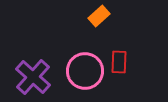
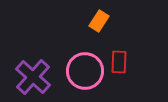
orange rectangle: moved 5 px down; rotated 15 degrees counterclockwise
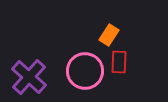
orange rectangle: moved 10 px right, 14 px down
purple cross: moved 4 px left
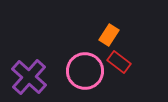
red rectangle: rotated 55 degrees counterclockwise
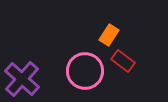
red rectangle: moved 4 px right, 1 px up
purple cross: moved 7 px left, 2 px down
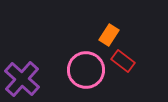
pink circle: moved 1 px right, 1 px up
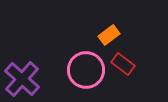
orange rectangle: rotated 20 degrees clockwise
red rectangle: moved 3 px down
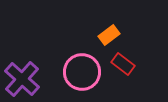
pink circle: moved 4 px left, 2 px down
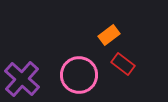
pink circle: moved 3 px left, 3 px down
